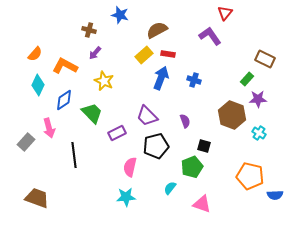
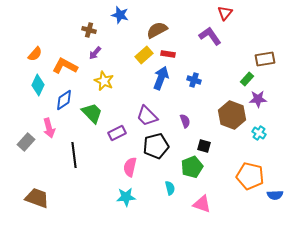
brown rectangle: rotated 36 degrees counterclockwise
cyan semicircle: rotated 128 degrees clockwise
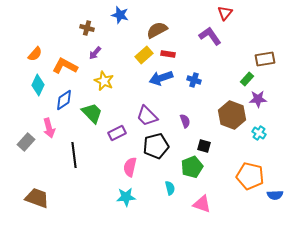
brown cross: moved 2 px left, 2 px up
blue arrow: rotated 130 degrees counterclockwise
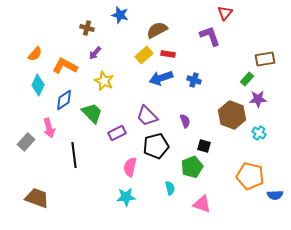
purple L-shape: rotated 15 degrees clockwise
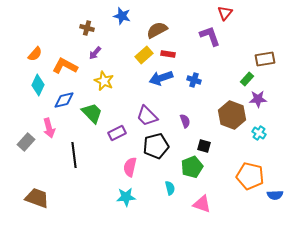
blue star: moved 2 px right, 1 px down
blue diamond: rotated 20 degrees clockwise
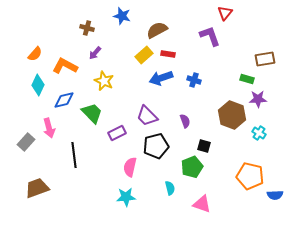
green rectangle: rotated 64 degrees clockwise
brown trapezoid: moved 10 px up; rotated 40 degrees counterclockwise
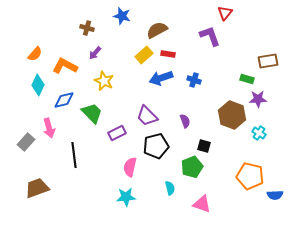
brown rectangle: moved 3 px right, 2 px down
